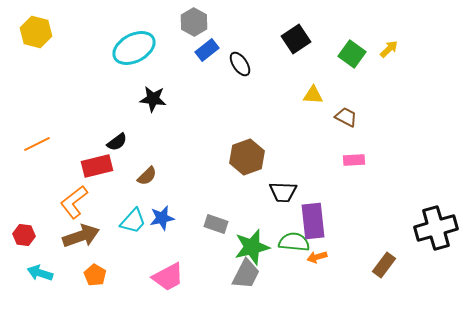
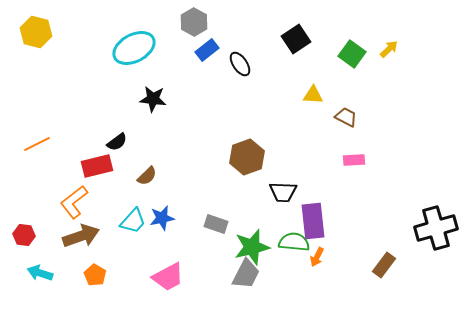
orange arrow: rotated 48 degrees counterclockwise
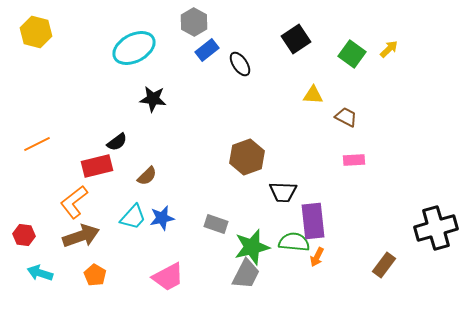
cyan trapezoid: moved 4 px up
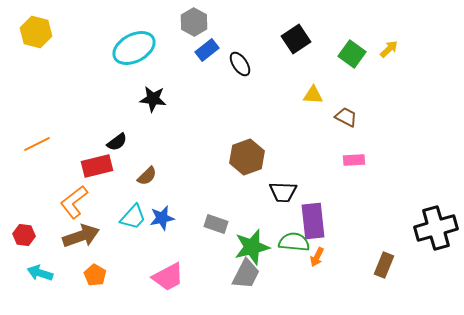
brown rectangle: rotated 15 degrees counterclockwise
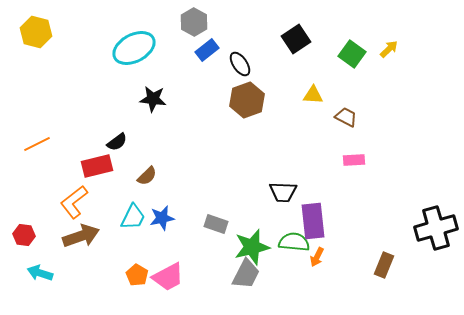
brown hexagon: moved 57 px up
cyan trapezoid: rotated 16 degrees counterclockwise
orange pentagon: moved 42 px right
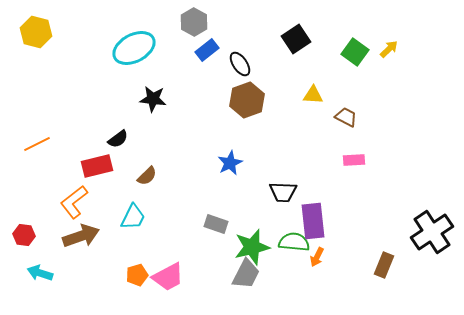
green square: moved 3 px right, 2 px up
black semicircle: moved 1 px right, 3 px up
blue star: moved 68 px right, 55 px up; rotated 15 degrees counterclockwise
black cross: moved 4 px left, 4 px down; rotated 18 degrees counterclockwise
orange pentagon: rotated 25 degrees clockwise
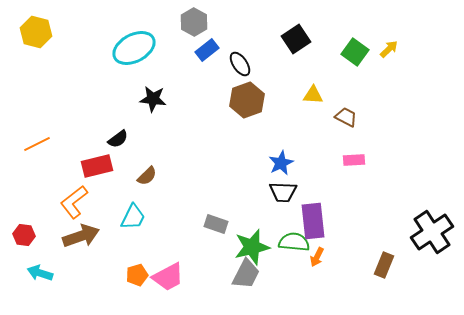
blue star: moved 51 px right
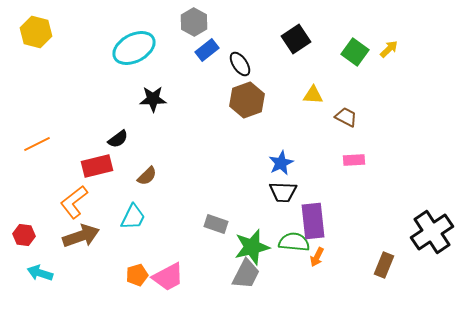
black star: rotated 8 degrees counterclockwise
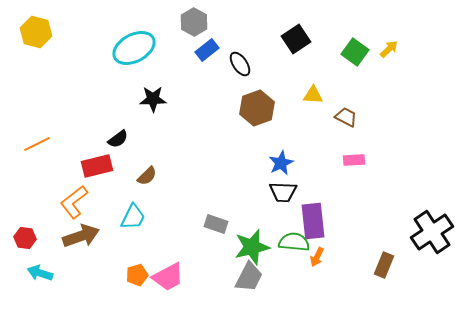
brown hexagon: moved 10 px right, 8 px down
red hexagon: moved 1 px right, 3 px down
gray trapezoid: moved 3 px right, 3 px down
